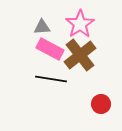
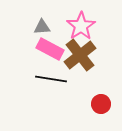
pink star: moved 1 px right, 2 px down
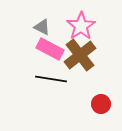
gray triangle: rotated 30 degrees clockwise
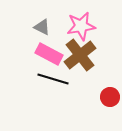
pink star: rotated 24 degrees clockwise
pink rectangle: moved 1 px left, 5 px down
black line: moved 2 px right; rotated 8 degrees clockwise
red circle: moved 9 px right, 7 px up
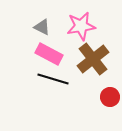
brown cross: moved 13 px right, 4 px down
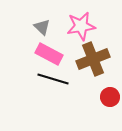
gray triangle: rotated 18 degrees clockwise
brown cross: rotated 16 degrees clockwise
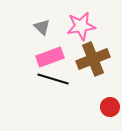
pink rectangle: moved 1 px right, 3 px down; rotated 48 degrees counterclockwise
red circle: moved 10 px down
